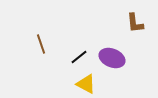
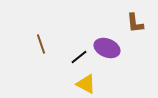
purple ellipse: moved 5 px left, 10 px up
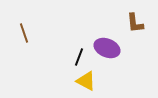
brown line: moved 17 px left, 11 px up
black line: rotated 30 degrees counterclockwise
yellow triangle: moved 3 px up
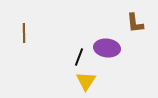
brown line: rotated 18 degrees clockwise
purple ellipse: rotated 15 degrees counterclockwise
yellow triangle: rotated 35 degrees clockwise
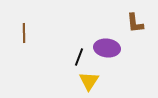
yellow triangle: moved 3 px right
